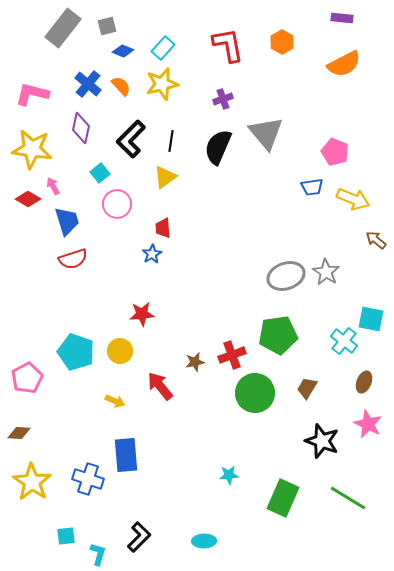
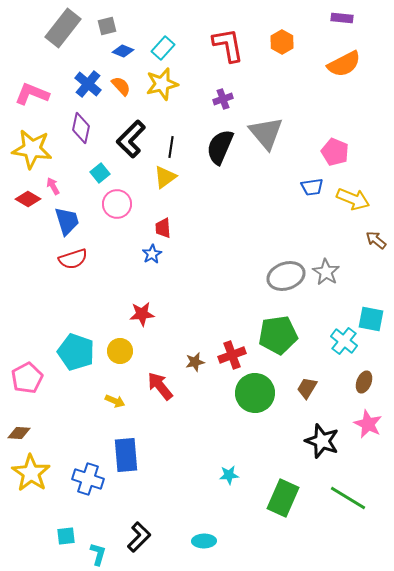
pink L-shape at (32, 94): rotated 8 degrees clockwise
black line at (171, 141): moved 6 px down
black semicircle at (218, 147): moved 2 px right
yellow star at (32, 482): moved 1 px left, 9 px up
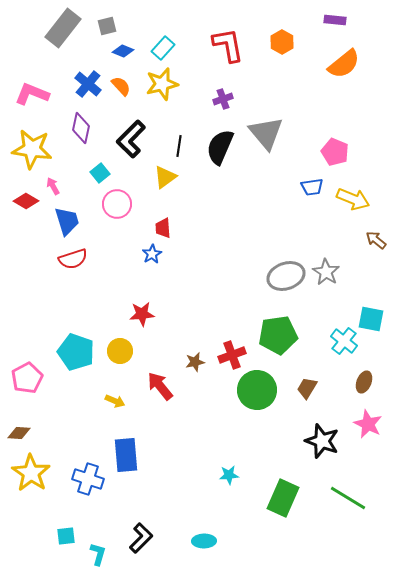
purple rectangle at (342, 18): moved 7 px left, 2 px down
orange semicircle at (344, 64): rotated 12 degrees counterclockwise
black line at (171, 147): moved 8 px right, 1 px up
red diamond at (28, 199): moved 2 px left, 2 px down
green circle at (255, 393): moved 2 px right, 3 px up
black L-shape at (139, 537): moved 2 px right, 1 px down
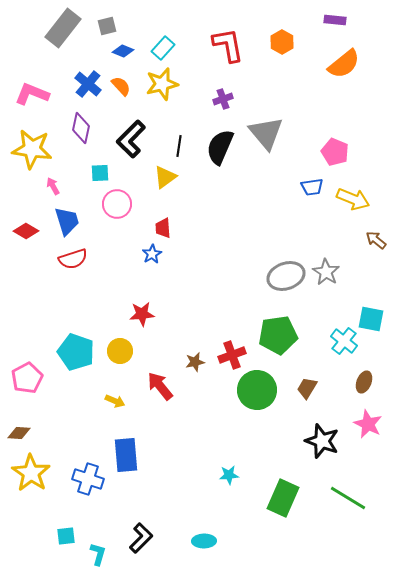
cyan square at (100, 173): rotated 36 degrees clockwise
red diamond at (26, 201): moved 30 px down
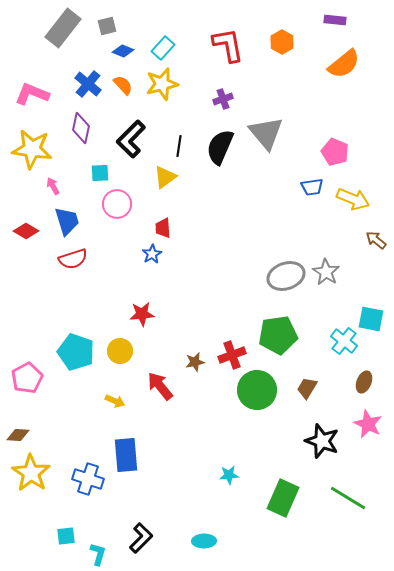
orange semicircle at (121, 86): moved 2 px right, 1 px up
brown diamond at (19, 433): moved 1 px left, 2 px down
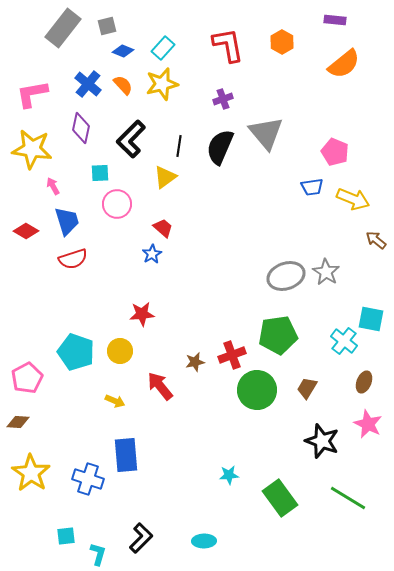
pink L-shape at (32, 94): rotated 32 degrees counterclockwise
red trapezoid at (163, 228): rotated 135 degrees clockwise
brown diamond at (18, 435): moved 13 px up
green rectangle at (283, 498): moved 3 px left; rotated 60 degrees counterclockwise
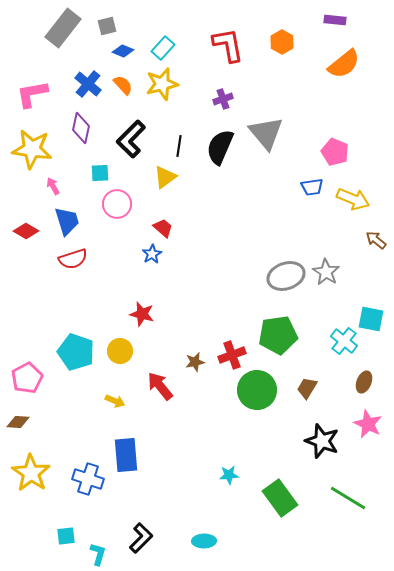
red star at (142, 314): rotated 20 degrees clockwise
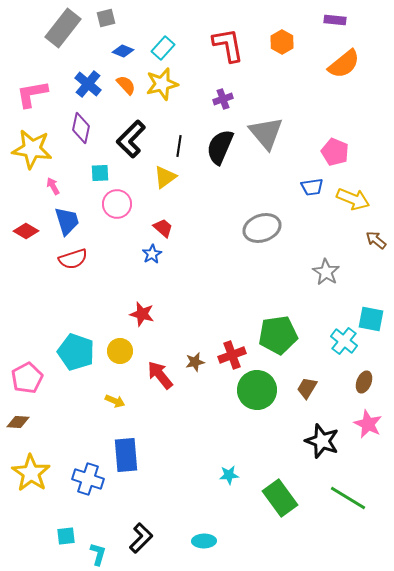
gray square at (107, 26): moved 1 px left, 8 px up
orange semicircle at (123, 85): moved 3 px right
gray ellipse at (286, 276): moved 24 px left, 48 px up
red arrow at (160, 386): moved 11 px up
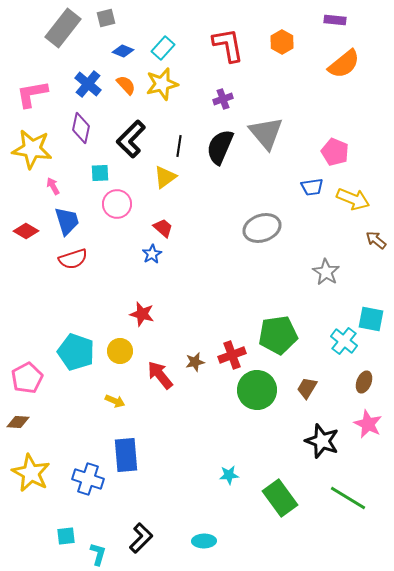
yellow star at (31, 473): rotated 6 degrees counterclockwise
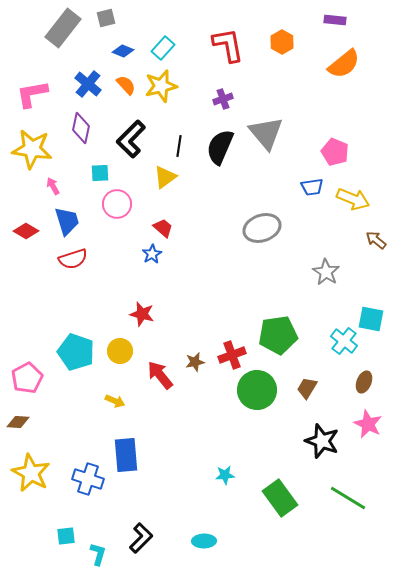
yellow star at (162, 84): moved 1 px left, 2 px down
cyan star at (229, 475): moved 4 px left
